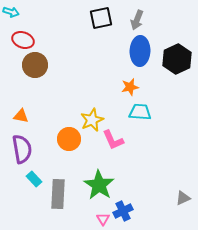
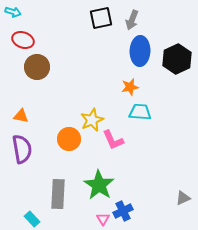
cyan arrow: moved 2 px right
gray arrow: moved 5 px left
brown circle: moved 2 px right, 2 px down
cyan rectangle: moved 2 px left, 40 px down
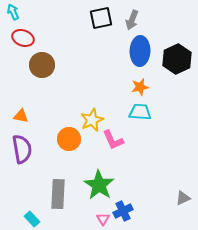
cyan arrow: rotated 133 degrees counterclockwise
red ellipse: moved 2 px up
brown circle: moved 5 px right, 2 px up
orange star: moved 10 px right
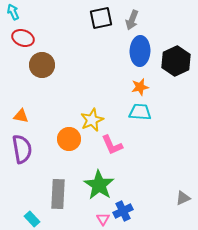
black hexagon: moved 1 px left, 2 px down
pink L-shape: moved 1 px left, 5 px down
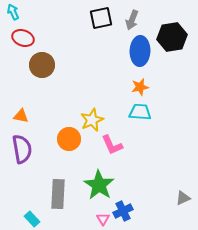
black hexagon: moved 4 px left, 24 px up; rotated 16 degrees clockwise
